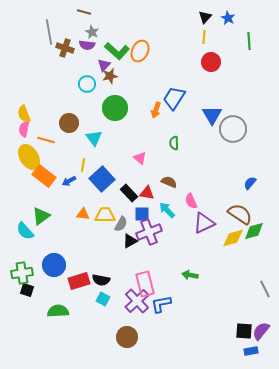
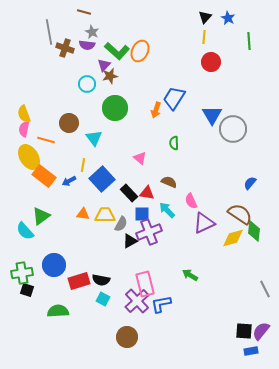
green diamond at (254, 231): rotated 70 degrees counterclockwise
green arrow at (190, 275): rotated 21 degrees clockwise
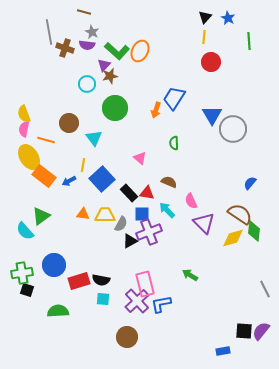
purple triangle at (204, 223): rotated 50 degrees counterclockwise
cyan square at (103, 299): rotated 24 degrees counterclockwise
blue rectangle at (251, 351): moved 28 px left
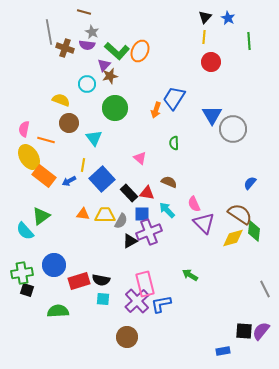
yellow semicircle at (24, 114): moved 37 px right, 14 px up; rotated 132 degrees clockwise
pink semicircle at (191, 201): moved 3 px right, 3 px down
gray semicircle at (121, 224): moved 3 px up
